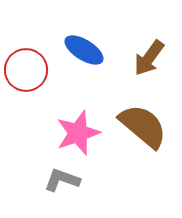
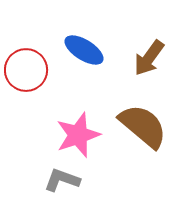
pink star: moved 2 px down
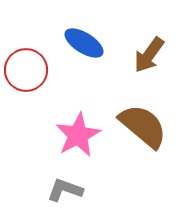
blue ellipse: moved 7 px up
brown arrow: moved 3 px up
pink star: rotated 9 degrees counterclockwise
gray L-shape: moved 3 px right, 10 px down
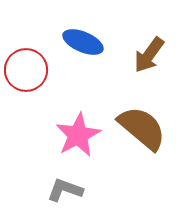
blue ellipse: moved 1 px left, 1 px up; rotated 9 degrees counterclockwise
brown semicircle: moved 1 px left, 2 px down
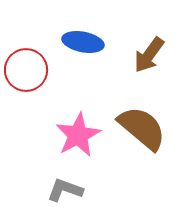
blue ellipse: rotated 12 degrees counterclockwise
